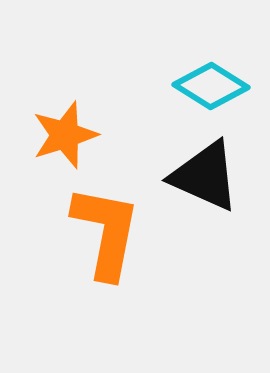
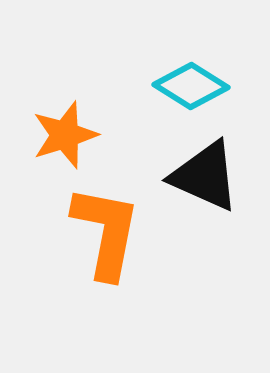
cyan diamond: moved 20 px left
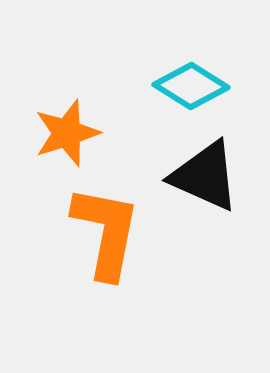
orange star: moved 2 px right, 2 px up
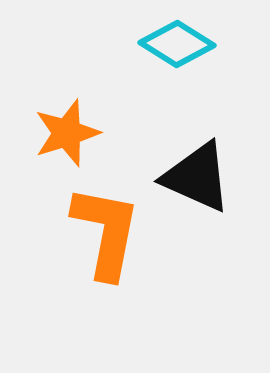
cyan diamond: moved 14 px left, 42 px up
black triangle: moved 8 px left, 1 px down
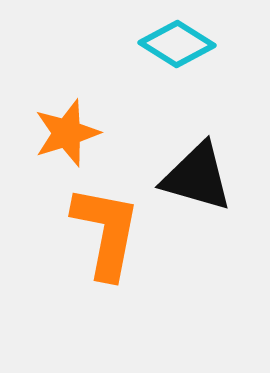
black triangle: rotated 8 degrees counterclockwise
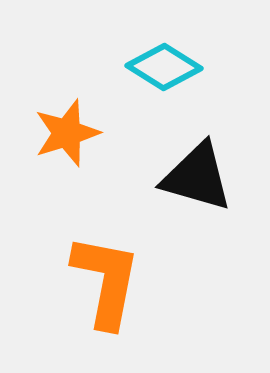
cyan diamond: moved 13 px left, 23 px down
orange L-shape: moved 49 px down
